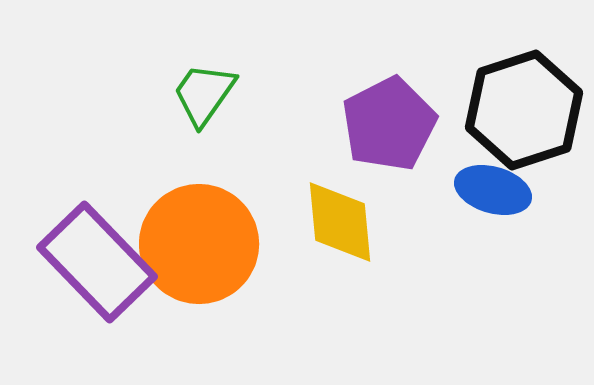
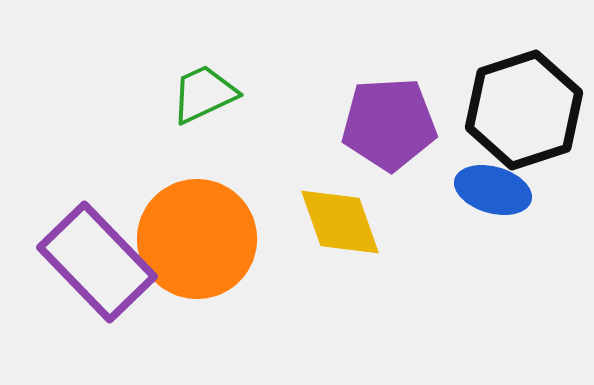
green trapezoid: rotated 30 degrees clockwise
purple pentagon: rotated 24 degrees clockwise
yellow diamond: rotated 14 degrees counterclockwise
orange circle: moved 2 px left, 5 px up
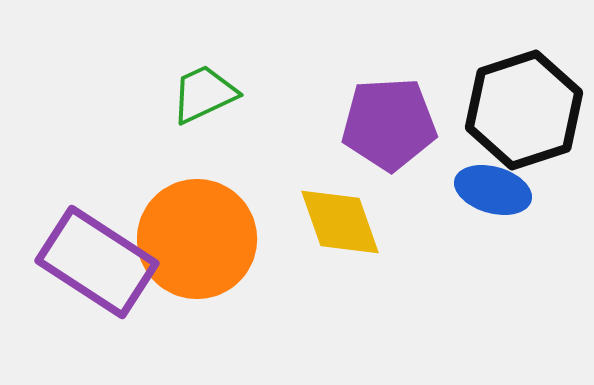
purple rectangle: rotated 13 degrees counterclockwise
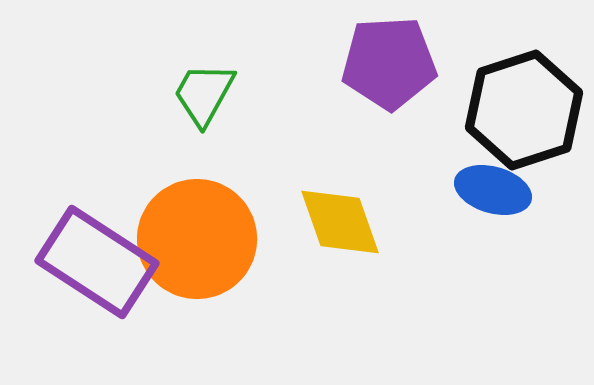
green trapezoid: rotated 36 degrees counterclockwise
purple pentagon: moved 61 px up
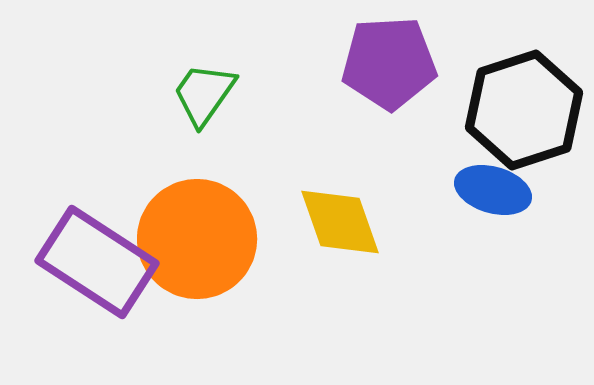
green trapezoid: rotated 6 degrees clockwise
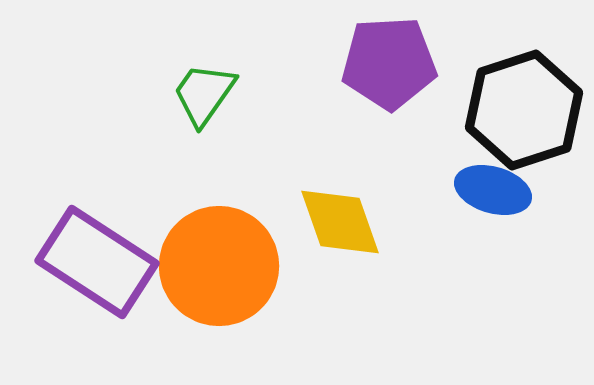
orange circle: moved 22 px right, 27 px down
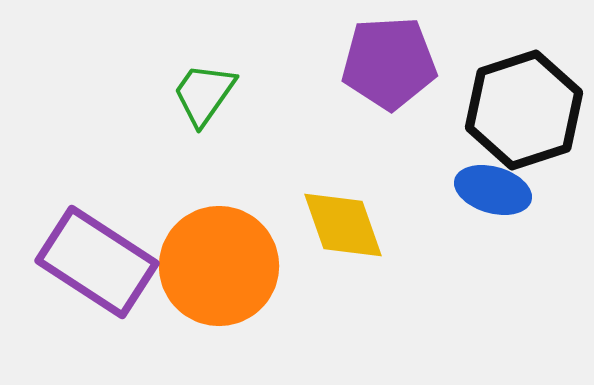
yellow diamond: moved 3 px right, 3 px down
